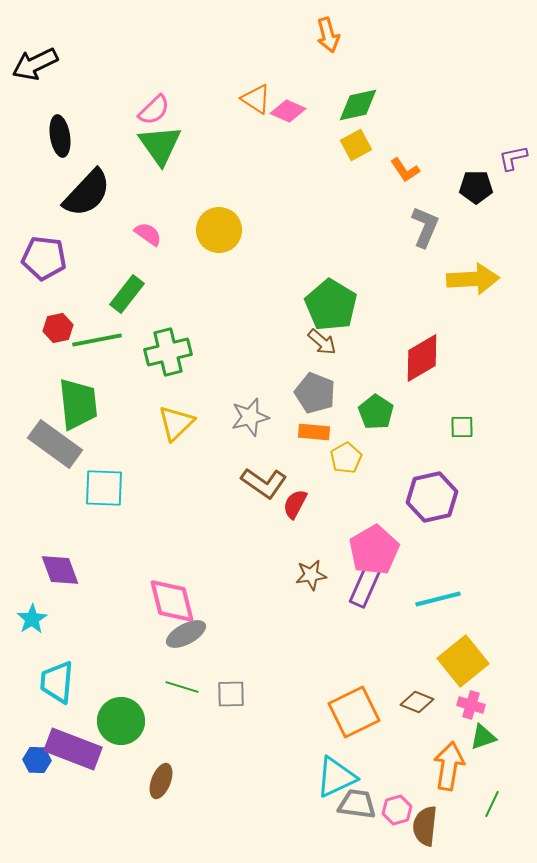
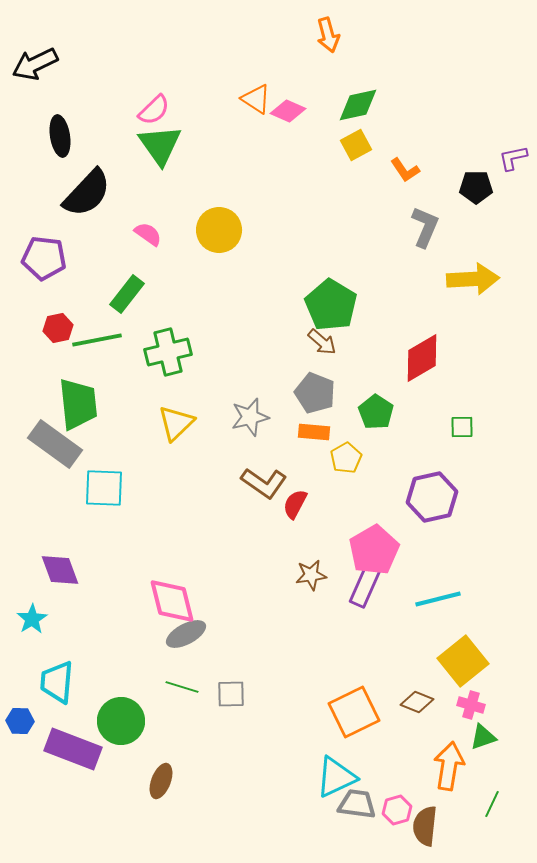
blue hexagon at (37, 760): moved 17 px left, 39 px up
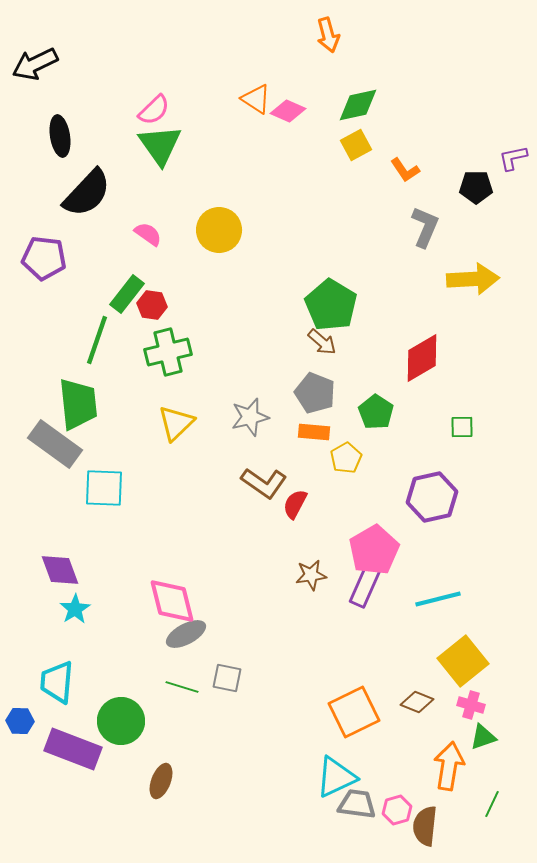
red hexagon at (58, 328): moved 94 px right, 23 px up; rotated 20 degrees clockwise
green line at (97, 340): rotated 60 degrees counterclockwise
cyan star at (32, 619): moved 43 px right, 10 px up
gray square at (231, 694): moved 4 px left, 16 px up; rotated 12 degrees clockwise
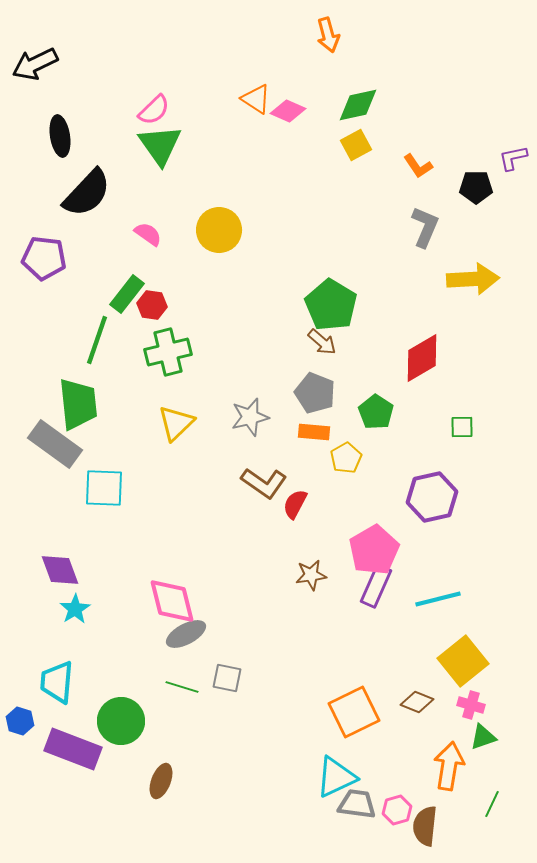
orange L-shape at (405, 170): moved 13 px right, 4 px up
purple rectangle at (365, 586): moved 11 px right
blue hexagon at (20, 721): rotated 16 degrees clockwise
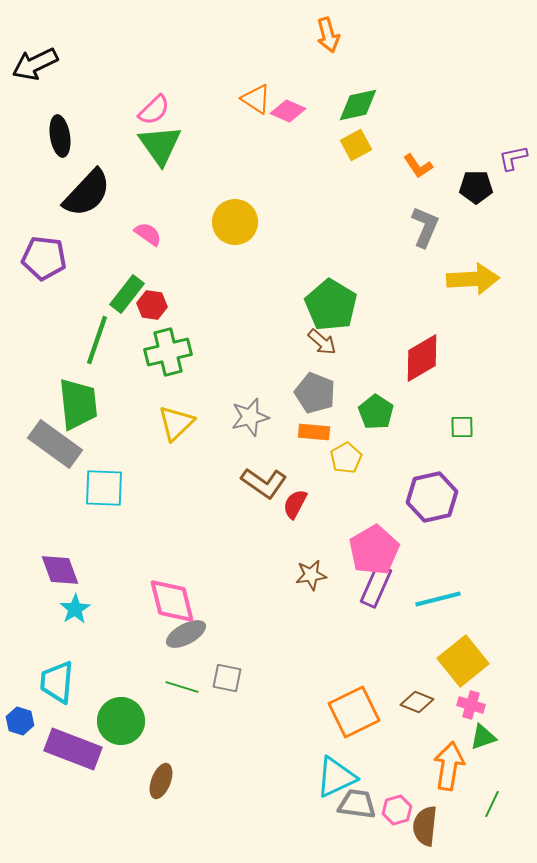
yellow circle at (219, 230): moved 16 px right, 8 px up
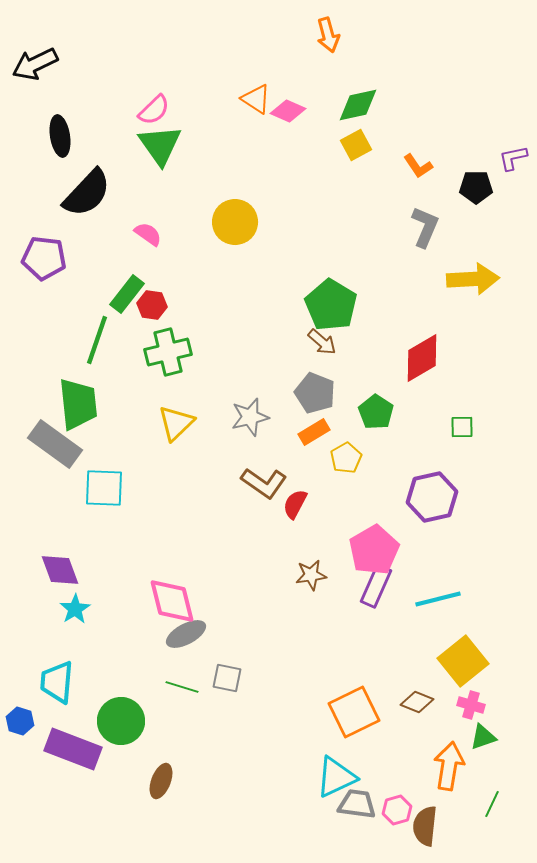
orange rectangle at (314, 432): rotated 36 degrees counterclockwise
